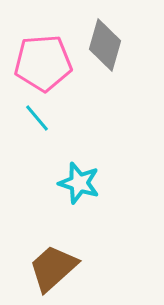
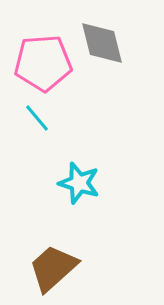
gray diamond: moved 3 px left, 2 px up; rotated 30 degrees counterclockwise
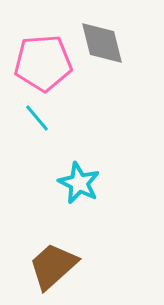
cyan star: rotated 9 degrees clockwise
brown trapezoid: moved 2 px up
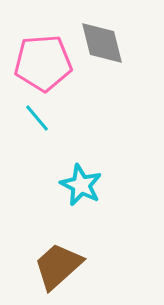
cyan star: moved 2 px right, 2 px down
brown trapezoid: moved 5 px right
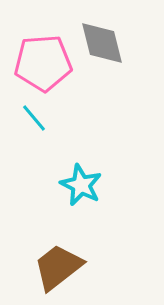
cyan line: moved 3 px left
brown trapezoid: moved 1 px down; rotated 4 degrees clockwise
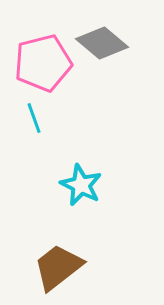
gray diamond: rotated 36 degrees counterclockwise
pink pentagon: rotated 10 degrees counterclockwise
cyan line: rotated 20 degrees clockwise
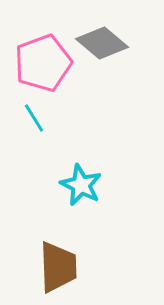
pink pentagon: rotated 6 degrees counterclockwise
cyan line: rotated 12 degrees counterclockwise
brown trapezoid: rotated 126 degrees clockwise
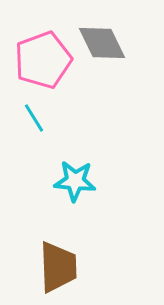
gray diamond: rotated 24 degrees clockwise
pink pentagon: moved 3 px up
cyan star: moved 6 px left, 4 px up; rotated 21 degrees counterclockwise
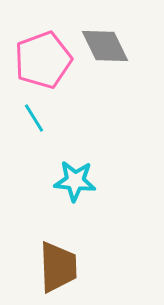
gray diamond: moved 3 px right, 3 px down
